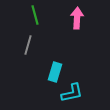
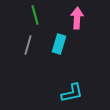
cyan rectangle: moved 4 px right, 28 px up
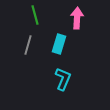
cyan L-shape: moved 9 px left, 14 px up; rotated 55 degrees counterclockwise
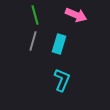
pink arrow: moved 1 px left, 3 px up; rotated 110 degrees clockwise
gray line: moved 5 px right, 4 px up
cyan L-shape: moved 1 px left, 1 px down
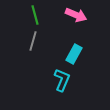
cyan rectangle: moved 15 px right, 10 px down; rotated 12 degrees clockwise
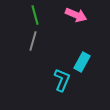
cyan rectangle: moved 8 px right, 8 px down
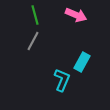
gray line: rotated 12 degrees clockwise
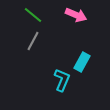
green line: moved 2 px left; rotated 36 degrees counterclockwise
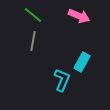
pink arrow: moved 3 px right, 1 px down
gray line: rotated 18 degrees counterclockwise
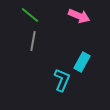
green line: moved 3 px left
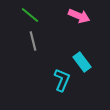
gray line: rotated 24 degrees counterclockwise
cyan rectangle: rotated 66 degrees counterclockwise
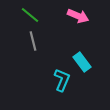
pink arrow: moved 1 px left
